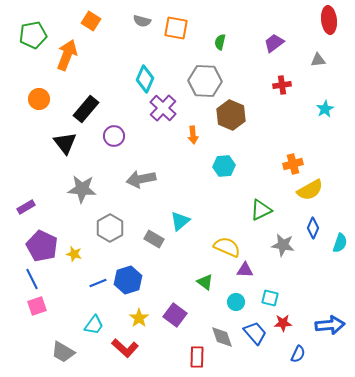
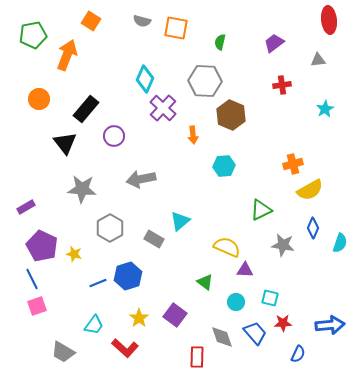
blue hexagon at (128, 280): moved 4 px up
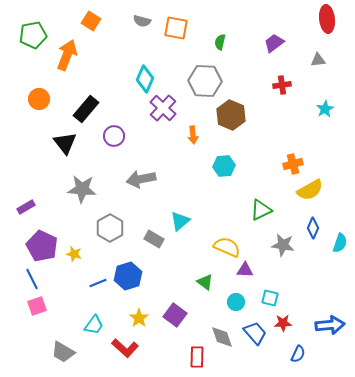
red ellipse at (329, 20): moved 2 px left, 1 px up
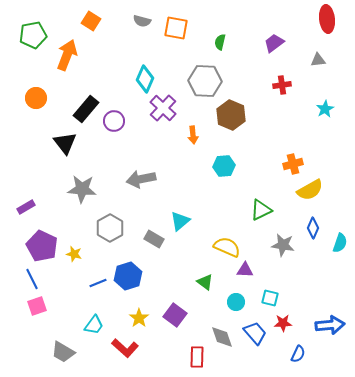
orange circle at (39, 99): moved 3 px left, 1 px up
purple circle at (114, 136): moved 15 px up
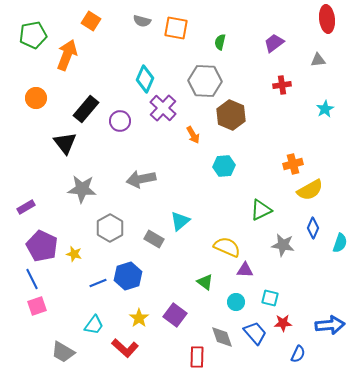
purple circle at (114, 121): moved 6 px right
orange arrow at (193, 135): rotated 24 degrees counterclockwise
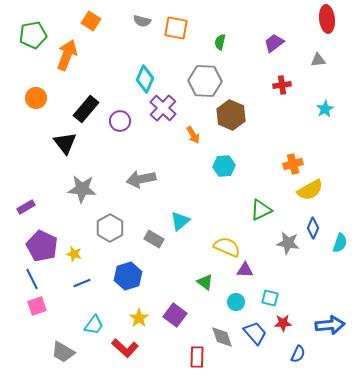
gray star at (283, 245): moved 5 px right, 2 px up
blue line at (98, 283): moved 16 px left
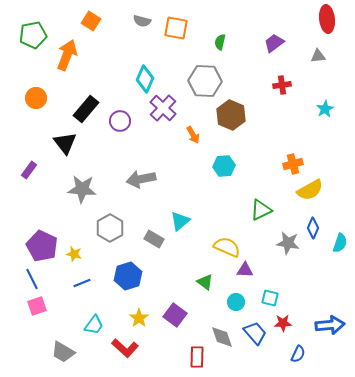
gray triangle at (318, 60): moved 4 px up
purple rectangle at (26, 207): moved 3 px right, 37 px up; rotated 24 degrees counterclockwise
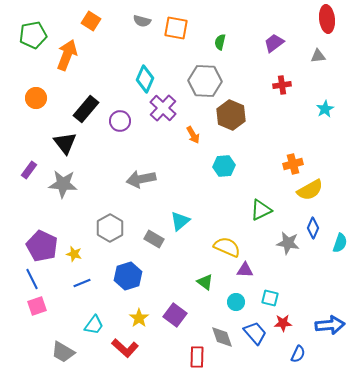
gray star at (82, 189): moved 19 px left, 5 px up
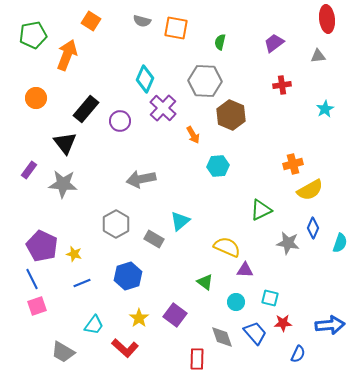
cyan hexagon at (224, 166): moved 6 px left
gray hexagon at (110, 228): moved 6 px right, 4 px up
red rectangle at (197, 357): moved 2 px down
